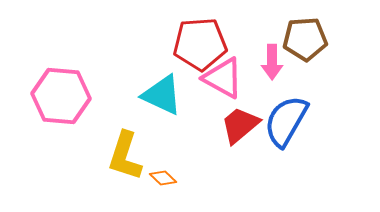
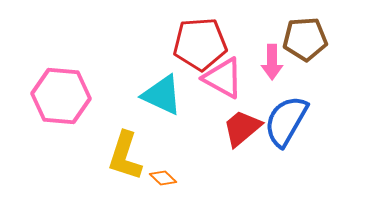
red trapezoid: moved 2 px right, 3 px down
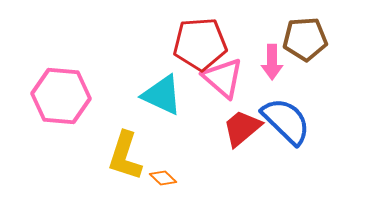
pink triangle: rotated 12 degrees clockwise
blue semicircle: rotated 104 degrees clockwise
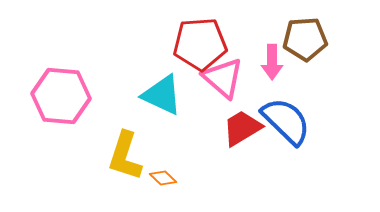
red trapezoid: rotated 9 degrees clockwise
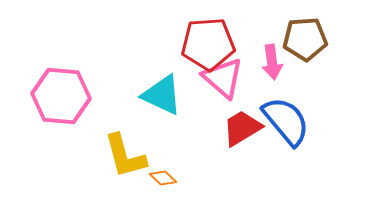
red pentagon: moved 8 px right
pink arrow: rotated 8 degrees counterclockwise
blue semicircle: rotated 6 degrees clockwise
yellow L-shape: rotated 33 degrees counterclockwise
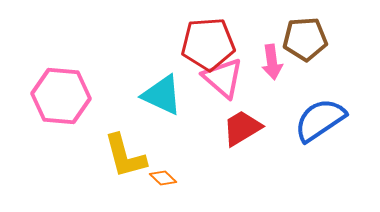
blue semicircle: moved 34 px right, 1 px up; rotated 84 degrees counterclockwise
